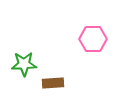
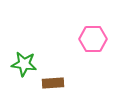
green star: rotated 10 degrees clockwise
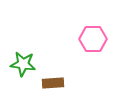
green star: moved 1 px left
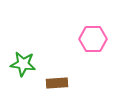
brown rectangle: moved 4 px right
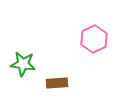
pink hexagon: moved 1 px right; rotated 24 degrees counterclockwise
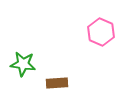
pink hexagon: moved 7 px right, 7 px up; rotated 12 degrees counterclockwise
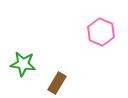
brown rectangle: rotated 55 degrees counterclockwise
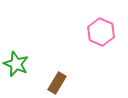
green star: moved 7 px left; rotated 15 degrees clockwise
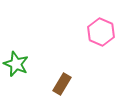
brown rectangle: moved 5 px right, 1 px down
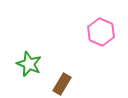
green star: moved 13 px right
